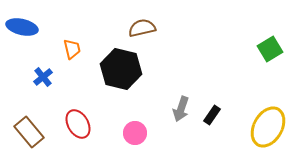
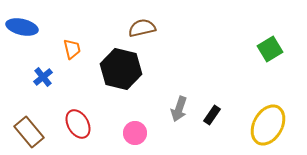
gray arrow: moved 2 px left
yellow ellipse: moved 2 px up
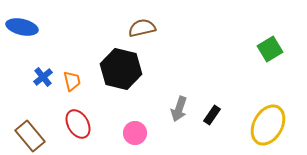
orange trapezoid: moved 32 px down
brown rectangle: moved 1 px right, 4 px down
